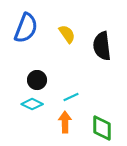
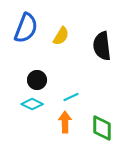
yellow semicircle: moved 6 px left, 2 px down; rotated 66 degrees clockwise
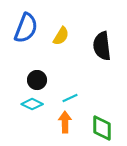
cyan line: moved 1 px left, 1 px down
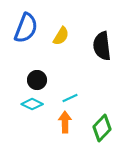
green diamond: rotated 44 degrees clockwise
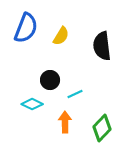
black circle: moved 13 px right
cyan line: moved 5 px right, 4 px up
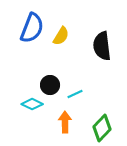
blue semicircle: moved 6 px right
black circle: moved 5 px down
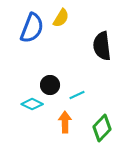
yellow semicircle: moved 18 px up
cyan line: moved 2 px right, 1 px down
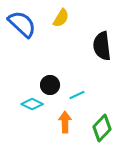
blue semicircle: moved 10 px left, 4 px up; rotated 68 degrees counterclockwise
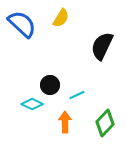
black semicircle: rotated 32 degrees clockwise
green diamond: moved 3 px right, 5 px up
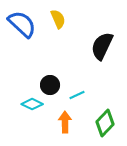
yellow semicircle: moved 3 px left, 1 px down; rotated 54 degrees counterclockwise
